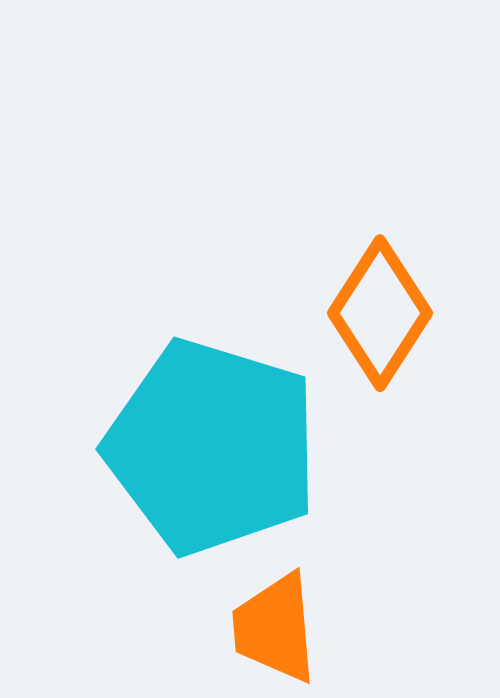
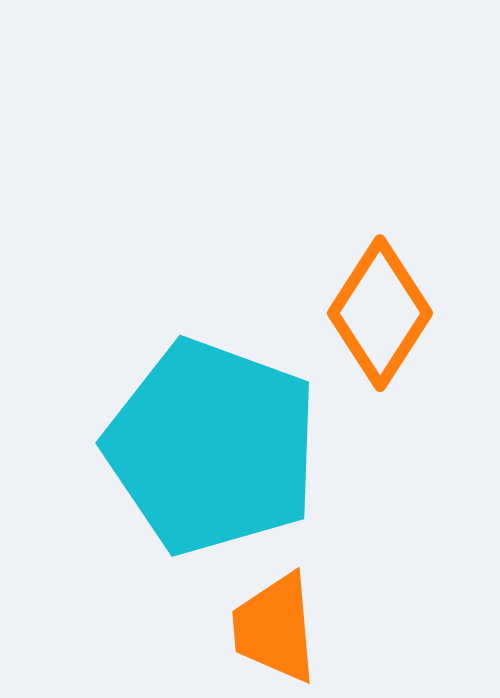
cyan pentagon: rotated 3 degrees clockwise
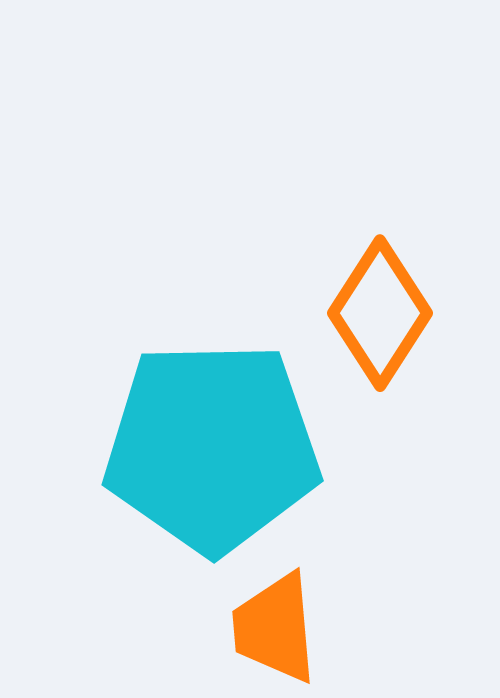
cyan pentagon: rotated 21 degrees counterclockwise
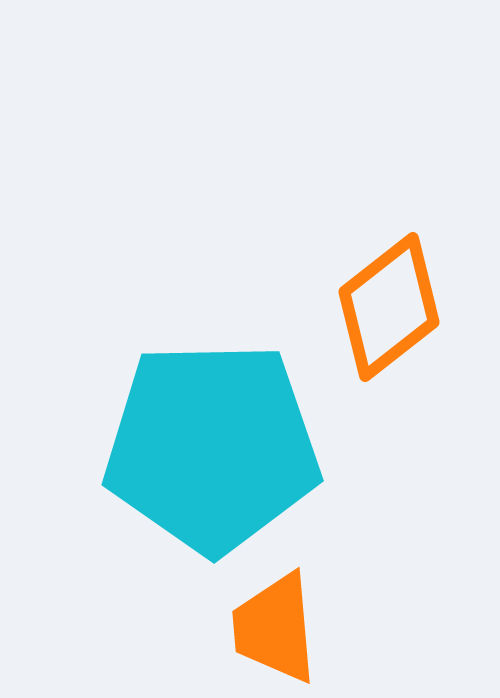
orange diamond: moved 9 px right, 6 px up; rotated 19 degrees clockwise
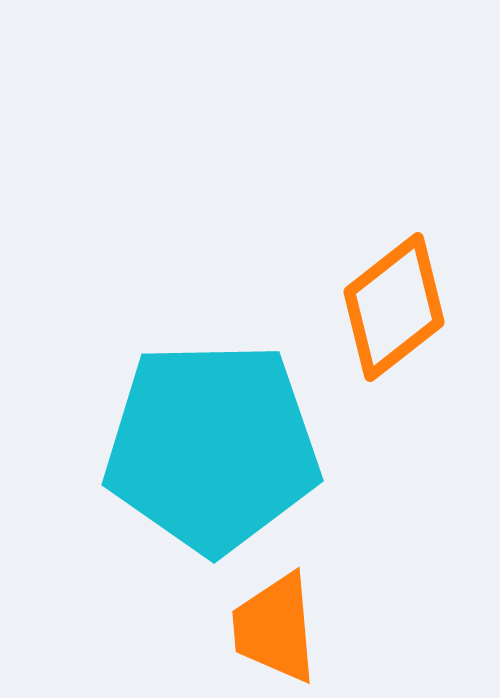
orange diamond: moved 5 px right
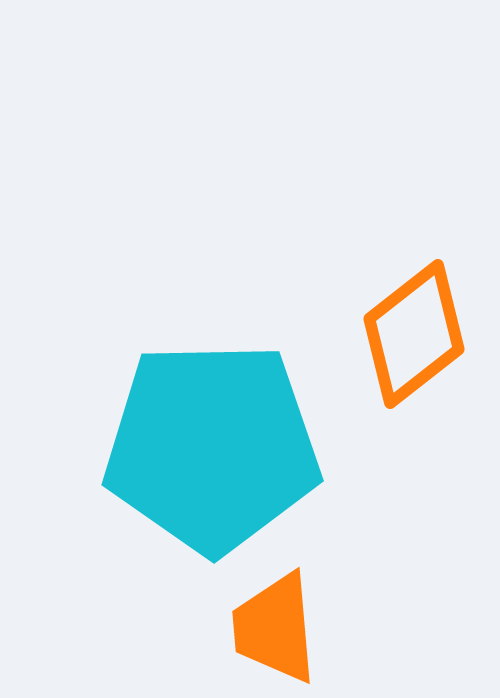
orange diamond: moved 20 px right, 27 px down
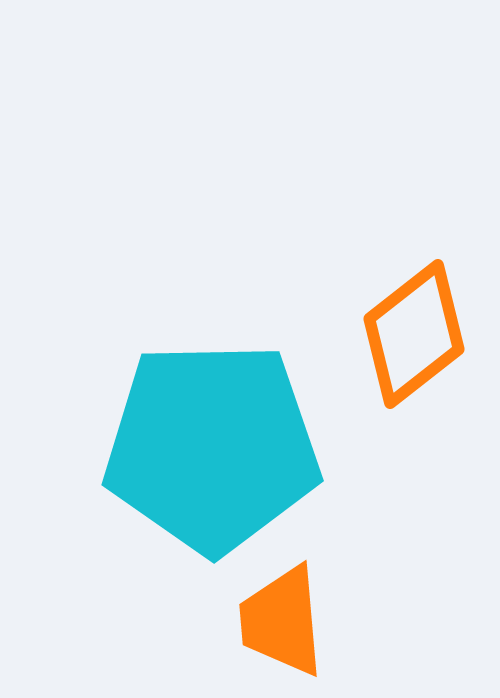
orange trapezoid: moved 7 px right, 7 px up
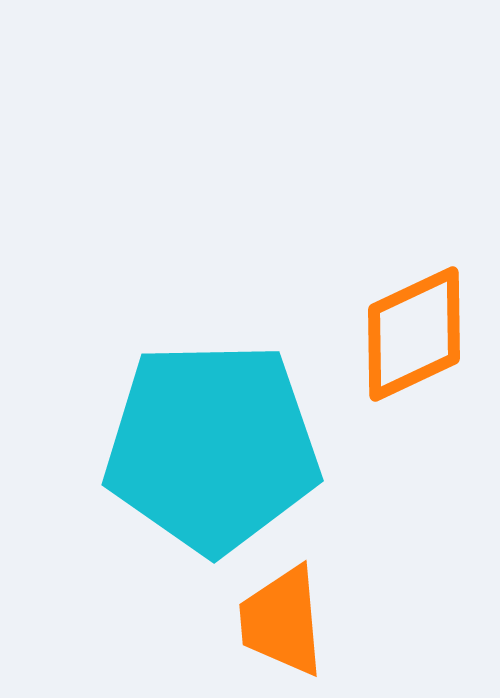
orange diamond: rotated 13 degrees clockwise
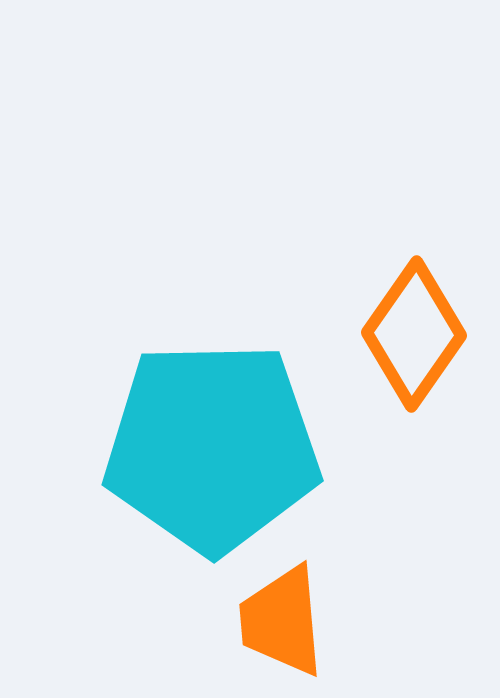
orange diamond: rotated 30 degrees counterclockwise
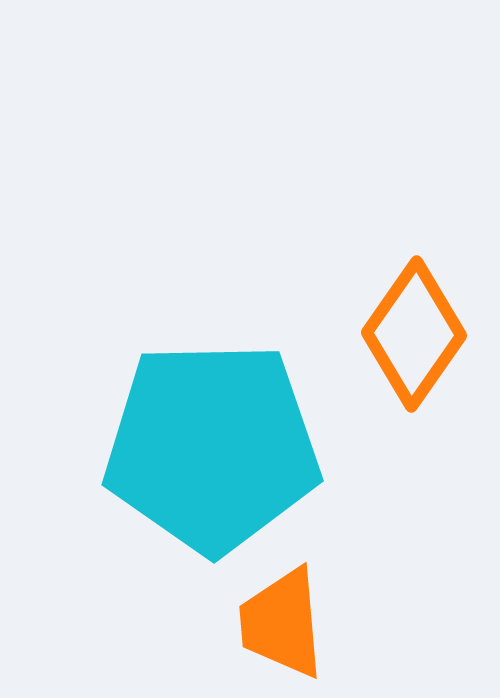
orange trapezoid: moved 2 px down
